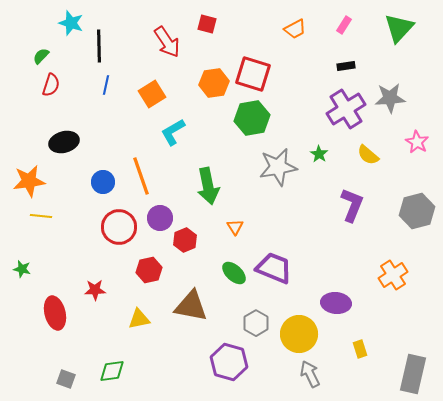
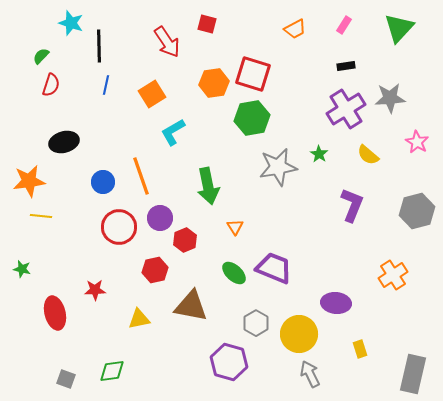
red hexagon at (149, 270): moved 6 px right
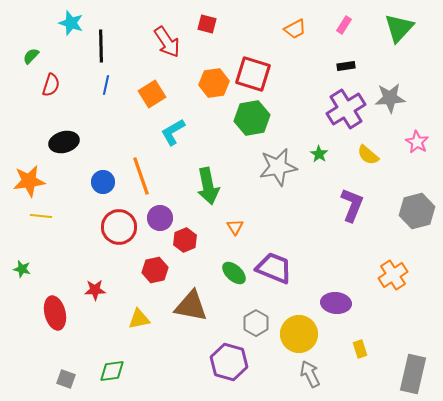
black line at (99, 46): moved 2 px right
green semicircle at (41, 56): moved 10 px left
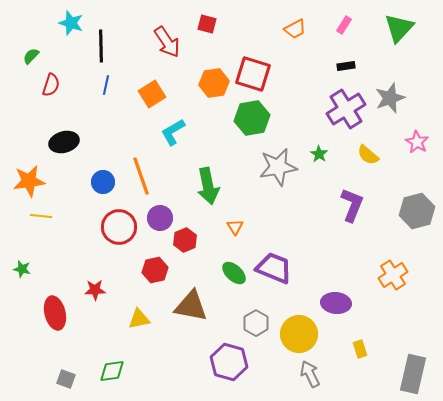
gray star at (390, 98): rotated 16 degrees counterclockwise
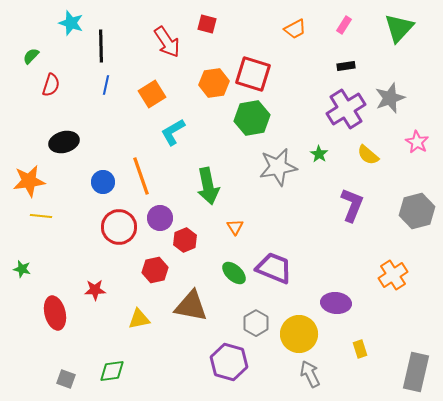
gray rectangle at (413, 374): moved 3 px right, 2 px up
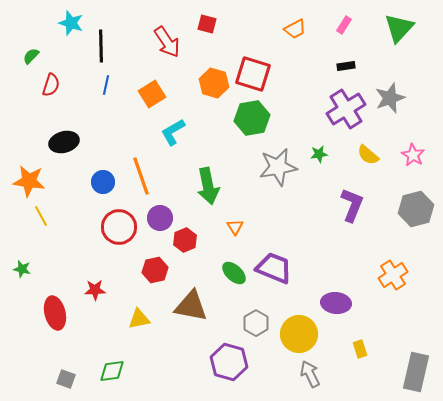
orange hexagon at (214, 83): rotated 24 degrees clockwise
pink star at (417, 142): moved 4 px left, 13 px down
green star at (319, 154): rotated 30 degrees clockwise
orange star at (29, 181): rotated 16 degrees clockwise
gray hexagon at (417, 211): moved 1 px left, 2 px up
yellow line at (41, 216): rotated 55 degrees clockwise
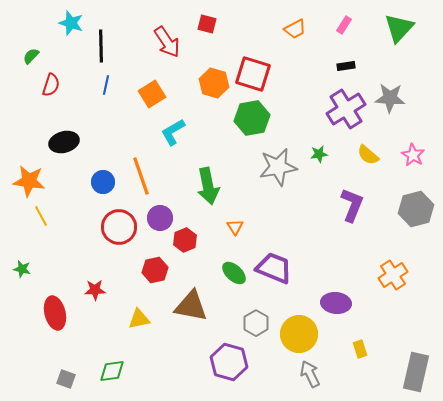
gray star at (390, 98): rotated 24 degrees clockwise
